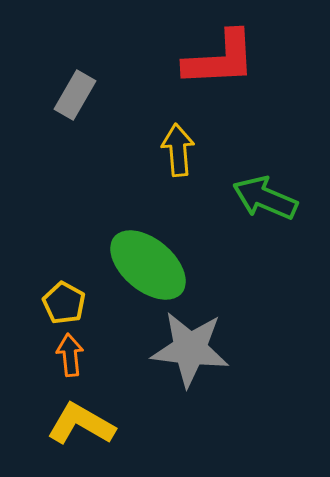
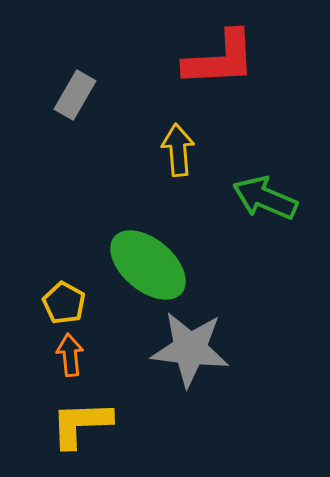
yellow L-shape: rotated 32 degrees counterclockwise
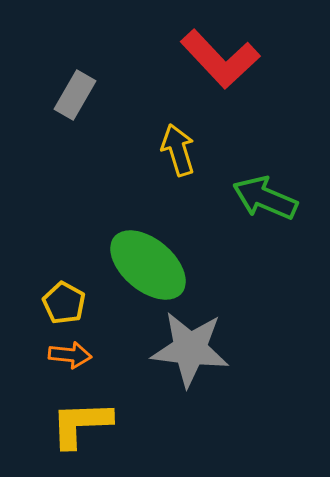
red L-shape: rotated 50 degrees clockwise
yellow arrow: rotated 12 degrees counterclockwise
orange arrow: rotated 102 degrees clockwise
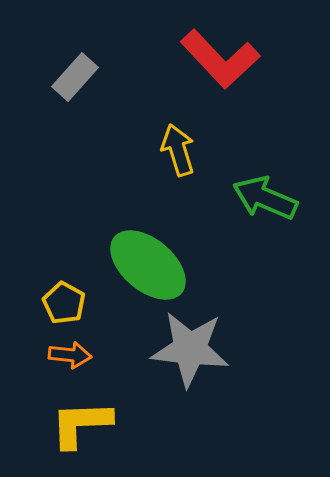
gray rectangle: moved 18 px up; rotated 12 degrees clockwise
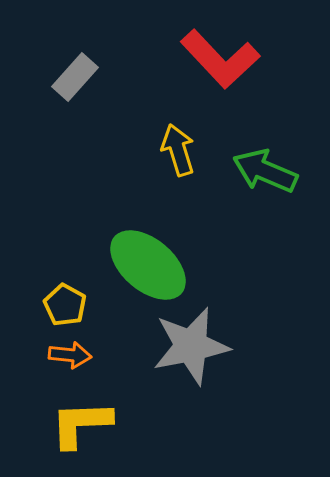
green arrow: moved 27 px up
yellow pentagon: moved 1 px right, 2 px down
gray star: moved 1 px right, 3 px up; rotated 18 degrees counterclockwise
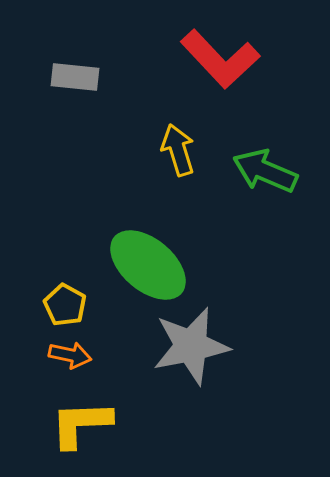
gray rectangle: rotated 54 degrees clockwise
orange arrow: rotated 6 degrees clockwise
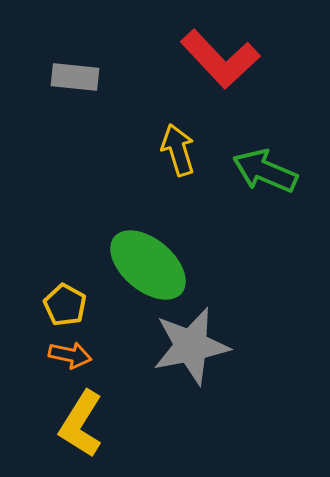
yellow L-shape: rotated 56 degrees counterclockwise
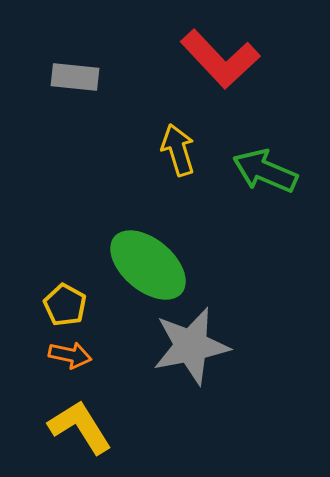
yellow L-shape: moved 1 px left, 3 px down; rotated 116 degrees clockwise
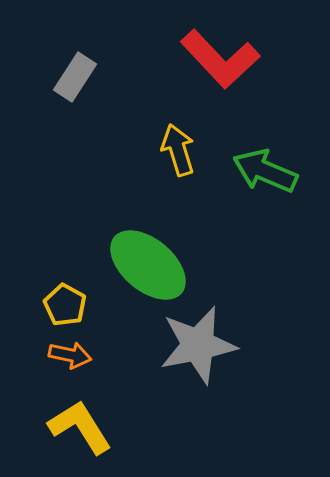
gray rectangle: rotated 63 degrees counterclockwise
gray star: moved 7 px right, 1 px up
